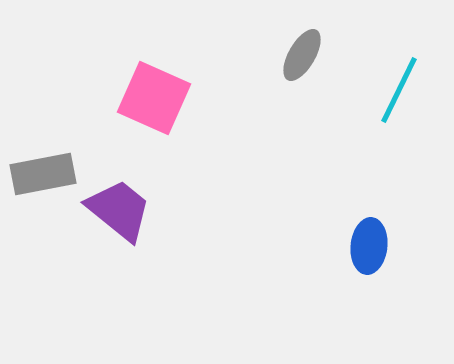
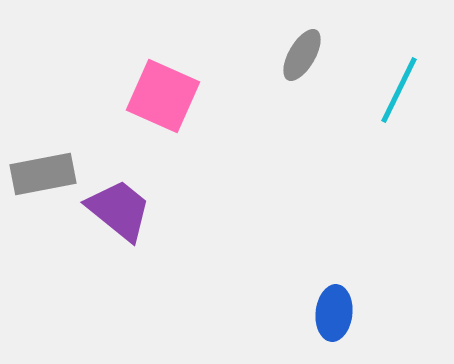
pink square: moved 9 px right, 2 px up
blue ellipse: moved 35 px left, 67 px down
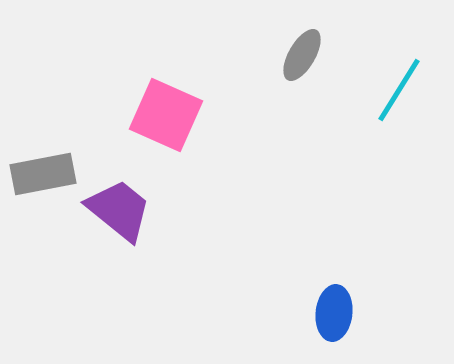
cyan line: rotated 6 degrees clockwise
pink square: moved 3 px right, 19 px down
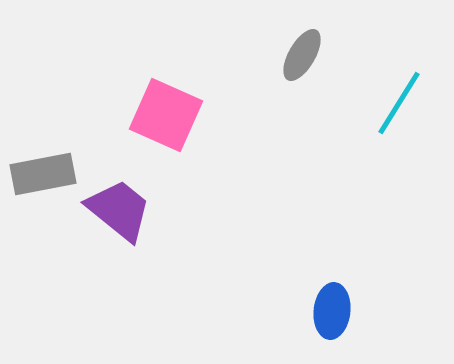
cyan line: moved 13 px down
blue ellipse: moved 2 px left, 2 px up
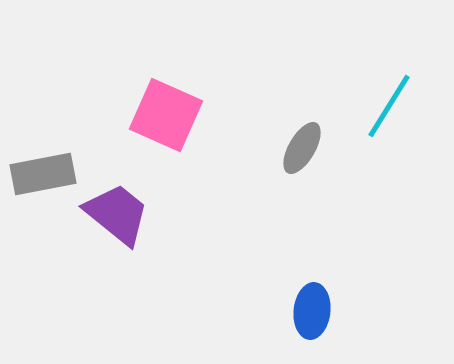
gray ellipse: moved 93 px down
cyan line: moved 10 px left, 3 px down
purple trapezoid: moved 2 px left, 4 px down
blue ellipse: moved 20 px left
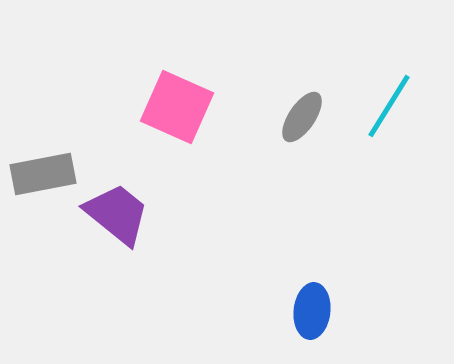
pink square: moved 11 px right, 8 px up
gray ellipse: moved 31 px up; rotated 4 degrees clockwise
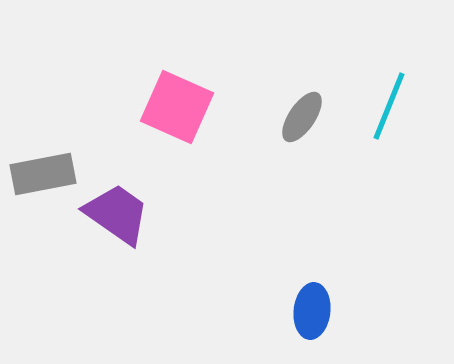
cyan line: rotated 10 degrees counterclockwise
purple trapezoid: rotated 4 degrees counterclockwise
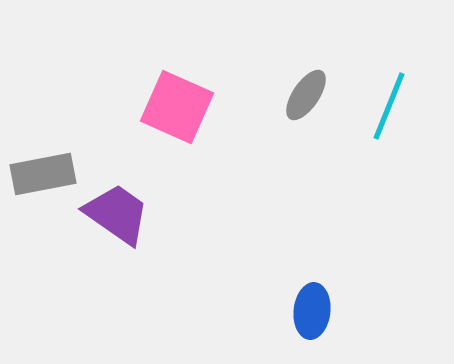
gray ellipse: moved 4 px right, 22 px up
